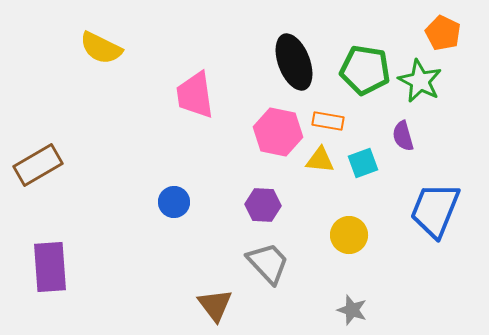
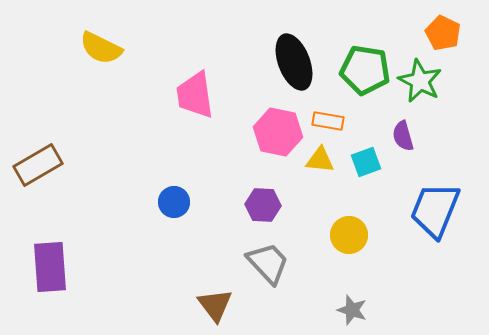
cyan square: moved 3 px right, 1 px up
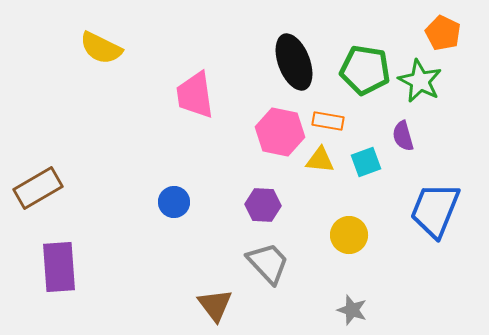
pink hexagon: moved 2 px right
brown rectangle: moved 23 px down
purple rectangle: moved 9 px right
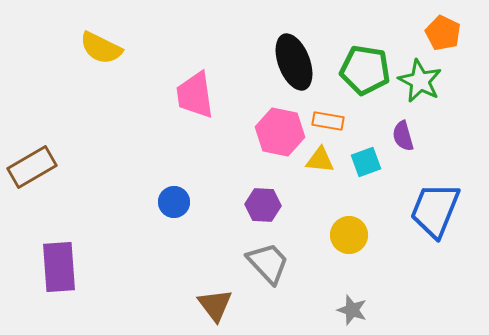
brown rectangle: moved 6 px left, 21 px up
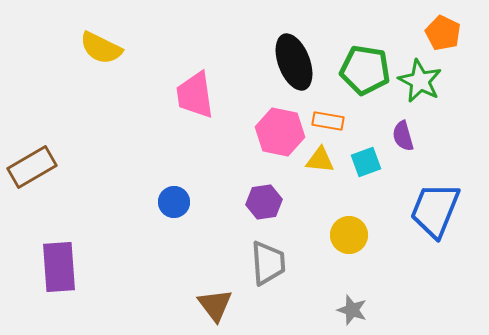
purple hexagon: moved 1 px right, 3 px up; rotated 12 degrees counterclockwise
gray trapezoid: rotated 39 degrees clockwise
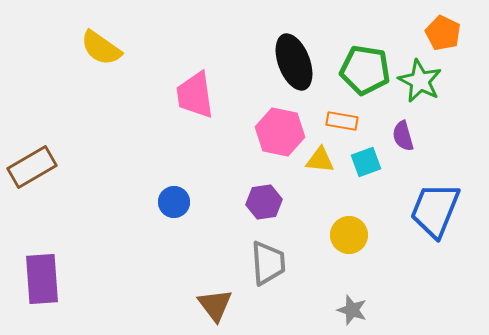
yellow semicircle: rotated 9 degrees clockwise
orange rectangle: moved 14 px right
purple rectangle: moved 17 px left, 12 px down
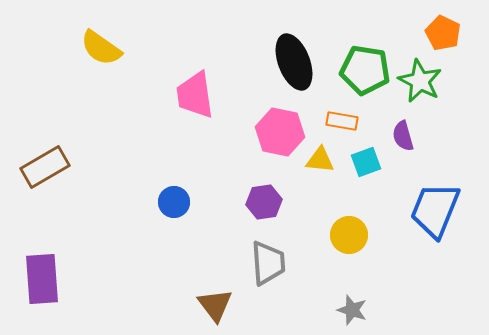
brown rectangle: moved 13 px right
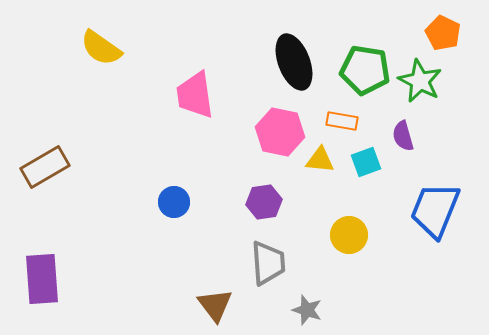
gray star: moved 45 px left
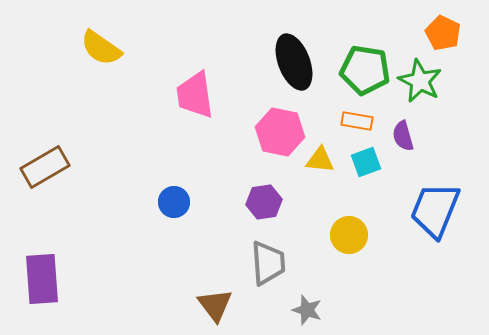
orange rectangle: moved 15 px right
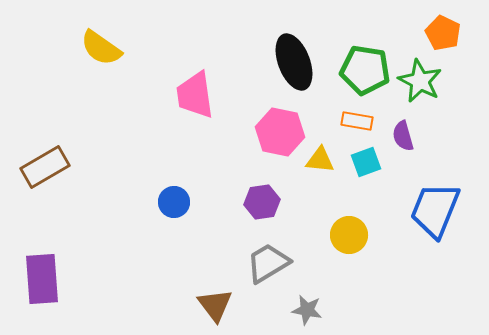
purple hexagon: moved 2 px left
gray trapezoid: rotated 117 degrees counterclockwise
gray star: rotated 8 degrees counterclockwise
